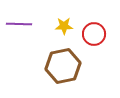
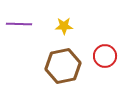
red circle: moved 11 px right, 22 px down
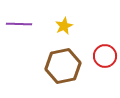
yellow star: rotated 24 degrees counterclockwise
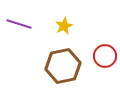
purple line: rotated 15 degrees clockwise
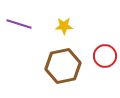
yellow star: rotated 24 degrees clockwise
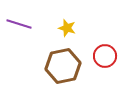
yellow star: moved 3 px right, 2 px down; rotated 18 degrees clockwise
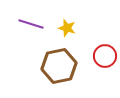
purple line: moved 12 px right
brown hexagon: moved 4 px left
